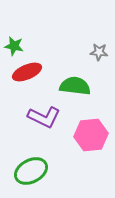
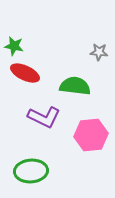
red ellipse: moved 2 px left, 1 px down; rotated 48 degrees clockwise
green ellipse: rotated 24 degrees clockwise
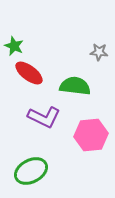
green star: rotated 12 degrees clockwise
red ellipse: moved 4 px right; rotated 12 degrees clockwise
green ellipse: rotated 24 degrees counterclockwise
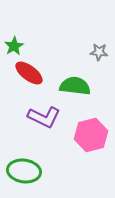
green star: rotated 18 degrees clockwise
pink hexagon: rotated 8 degrees counterclockwise
green ellipse: moved 7 px left; rotated 36 degrees clockwise
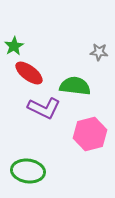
purple L-shape: moved 9 px up
pink hexagon: moved 1 px left, 1 px up
green ellipse: moved 4 px right
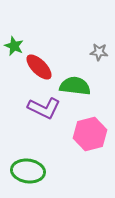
green star: rotated 18 degrees counterclockwise
red ellipse: moved 10 px right, 6 px up; rotated 8 degrees clockwise
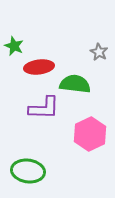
gray star: rotated 24 degrees clockwise
red ellipse: rotated 52 degrees counterclockwise
green semicircle: moved 2 px up
purple L-shape: rotated 24 degrees counterclockwise
pink hexagon: rotated 12 degrees counterclockwise
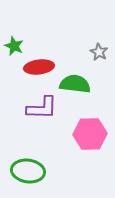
purple L-shape: moved 2 px left
pink hexagon: rotated 24 degrees clockwise
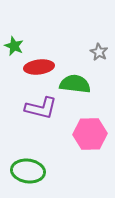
purple L-shape: moved 1 px left; rotated 12 degrees clockwise
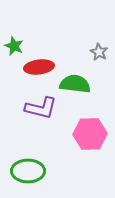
green ellipse: rotated 8 degrees counterclockwise
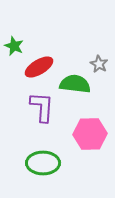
gray star: moved 12 px down
red ellipse: rotated 24 degrees counterclockwise
purple L-shape: moved 1 px right, 1 px up; rotated 100 degrees counterclockwise
green ellipse: moved 15 px right, 8 px up
